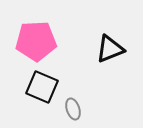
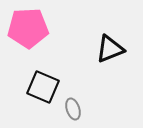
pink pentagon: moved 8 px left, 13 px up
black square: moved 1 px right
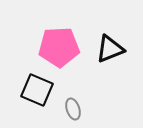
pink pentagon: moved 31 px right, 19 px down
black square: moved 6 px left, 3 px down
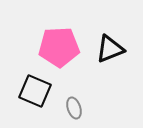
black square: moved 2 px left, 1 px down
gray ellipse: moved 1 px right, 1 px up
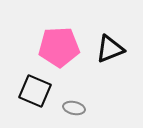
gray ellipse: rotated 60 degrees counterclockwise
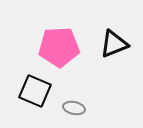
black triangle: moved 4 px right, 5 px up
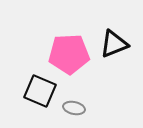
pink pentagon: moved 10 px right, 7 px down
black square: moved 5 px right
